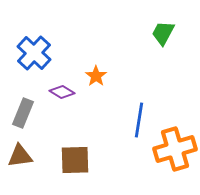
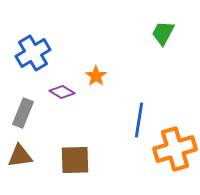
blue cross: moved 1 px left; rotated 16 degrees clockwise
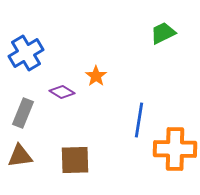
green trapezoid: rotated 36 degrees clockwise
blue cross: moved 7 px left
orange cross: rotated 18 degrees clockwise
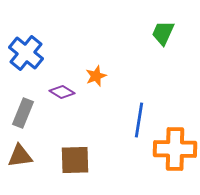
green trapezoid: rotated 40 degrees counterclockwise
blue cross: rotated 20 degrees counterclockwise
orange star: rotated 15 degrees clockwise
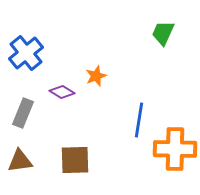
blue cross: rotated 12 degrees clockwise
brown triangle: moved 5 px down
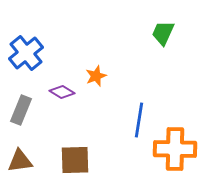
gray rectangle: moved 2 px left, 3 px up
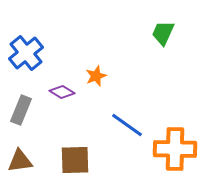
blue line: moved 12 px left, 5 px down; rotated 64 degrees counterclockwise
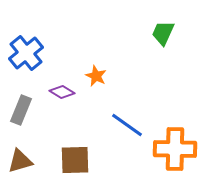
orange star: rotated 25 degrees counterclockwise
brown triangle: rotated 8 degrees counterclockwise
